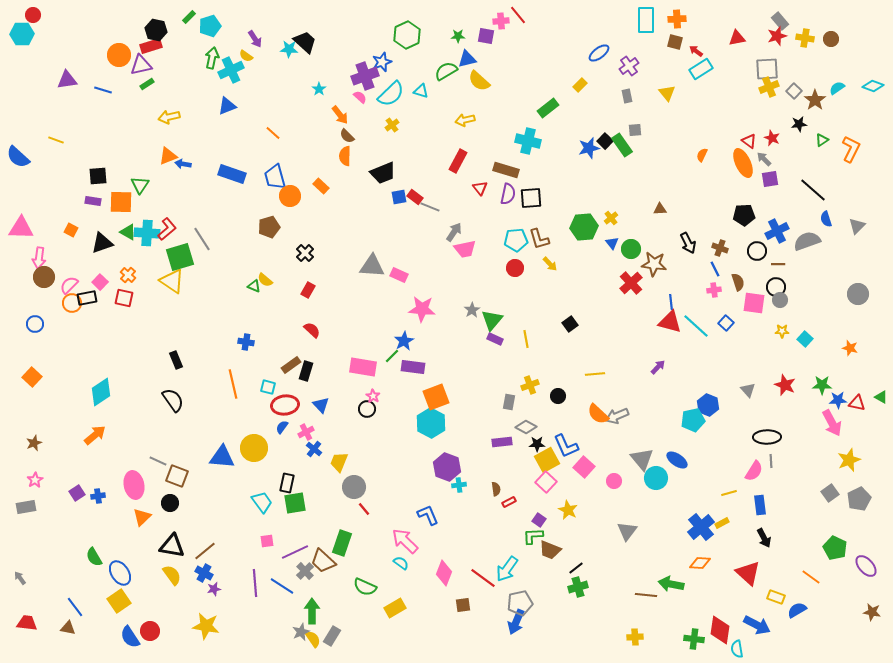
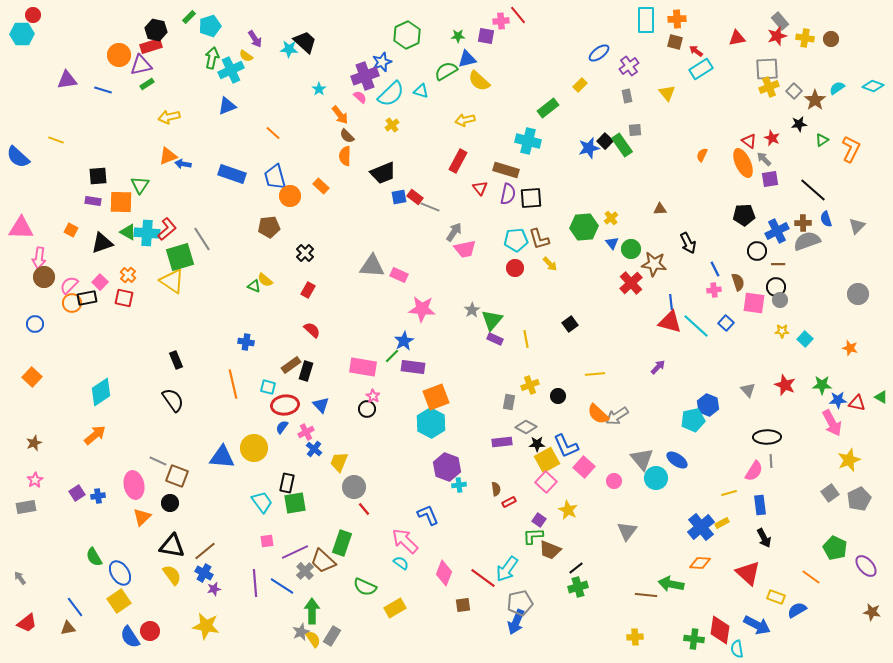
brown pentagon at (269, 227): rotated 10 degrees clockwise
brown cross at (720, 248): moved 83 px right, 25 px up; rotated 21 degrees counterclockwise
gray arrow at (617, 416): rotated 10 degrees counterclockwise
red trapezoid at (27, 623): rotated 135 degrees clockwise
brown triangle at (68, 628): rotated 21 degrees counterclockwise
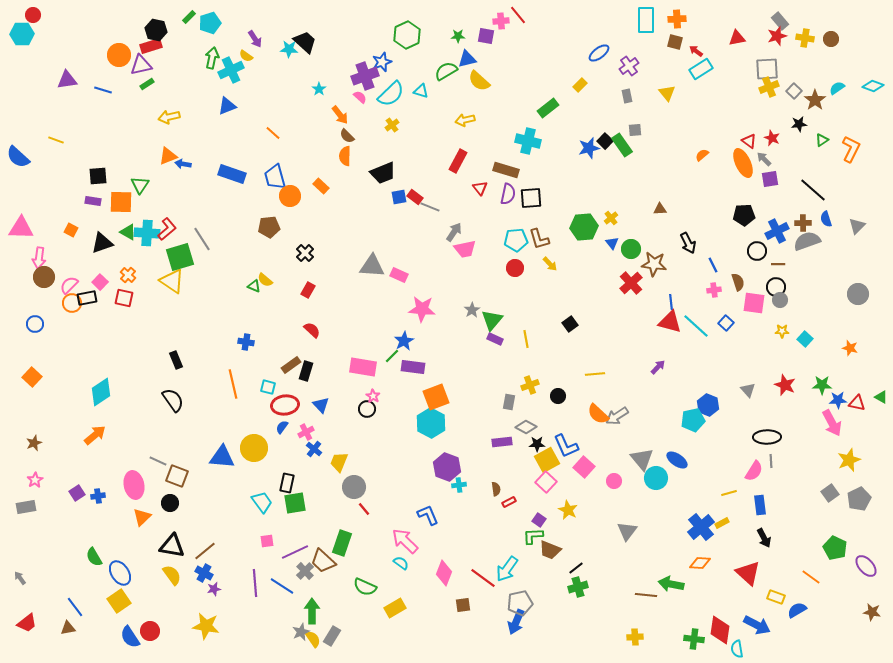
cyan pentagon at (210, 26): moved 3 px up
orange semicircle at (702, 155): rotated 24 degrees clockwise
blue line at (715, 269): moved 2 px left, 4 px up
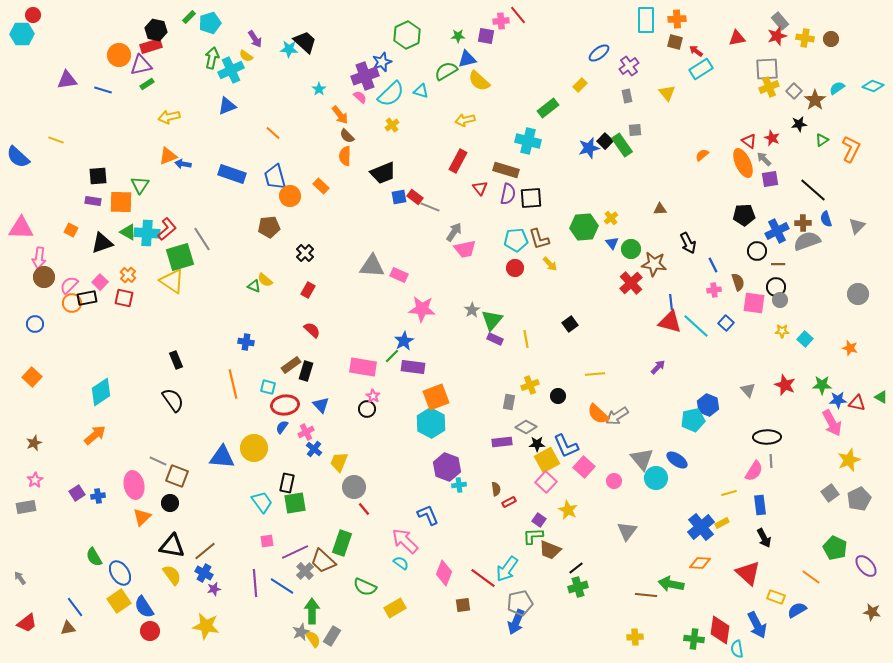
blue arrow at (757, 625): rotated 36 degrees clockwise
blue semicircle at (130, 637): moved 14 px right, 30 px up
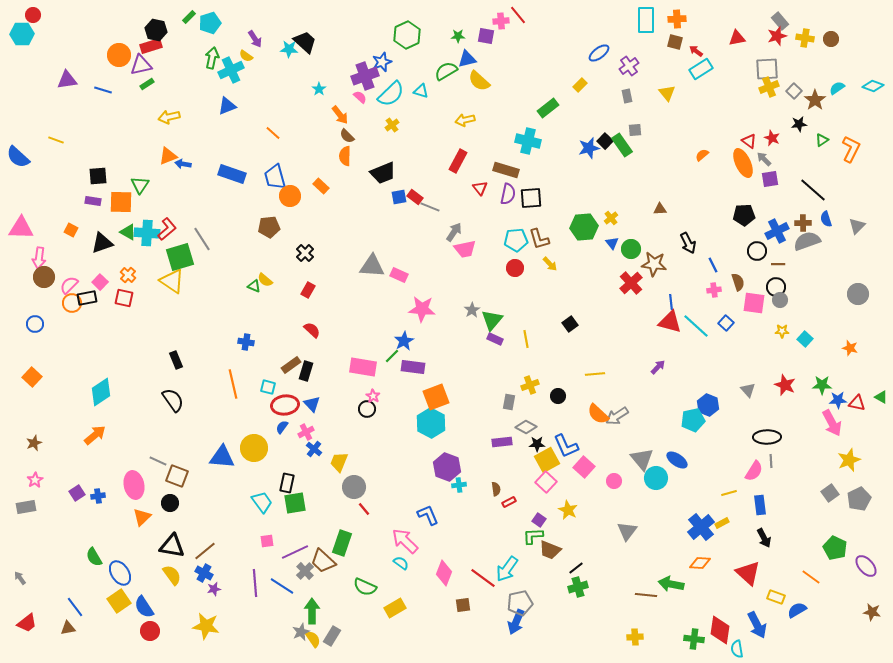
blue triangle at (321, 405): moved 9 px left, 1 px up
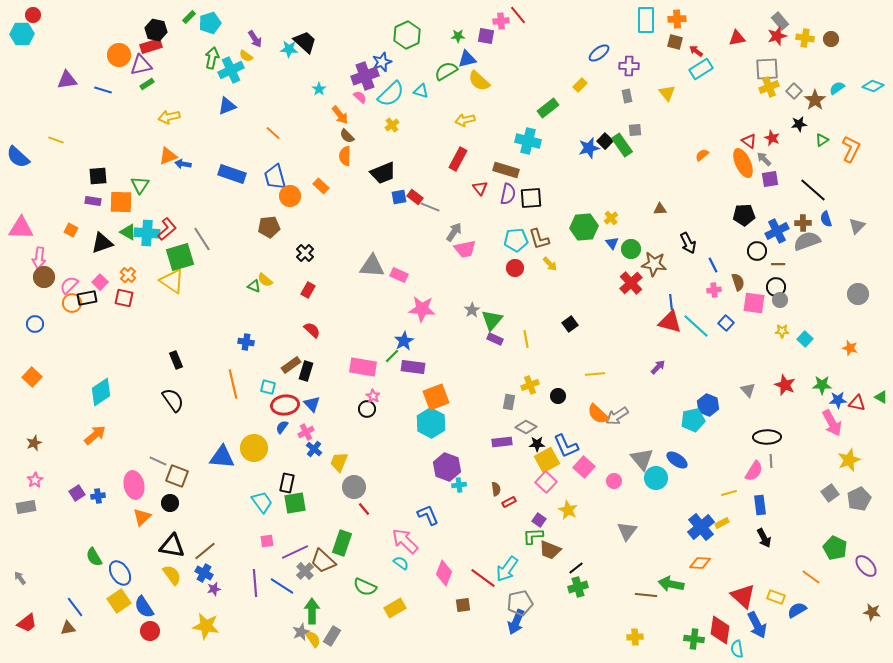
purple cross at (629, 66): rotated 36 degrees clockwise
red rectangle at (458, 161): moved 2 px up
red triangle at (748, 573): moved 5 px left, 23 px down
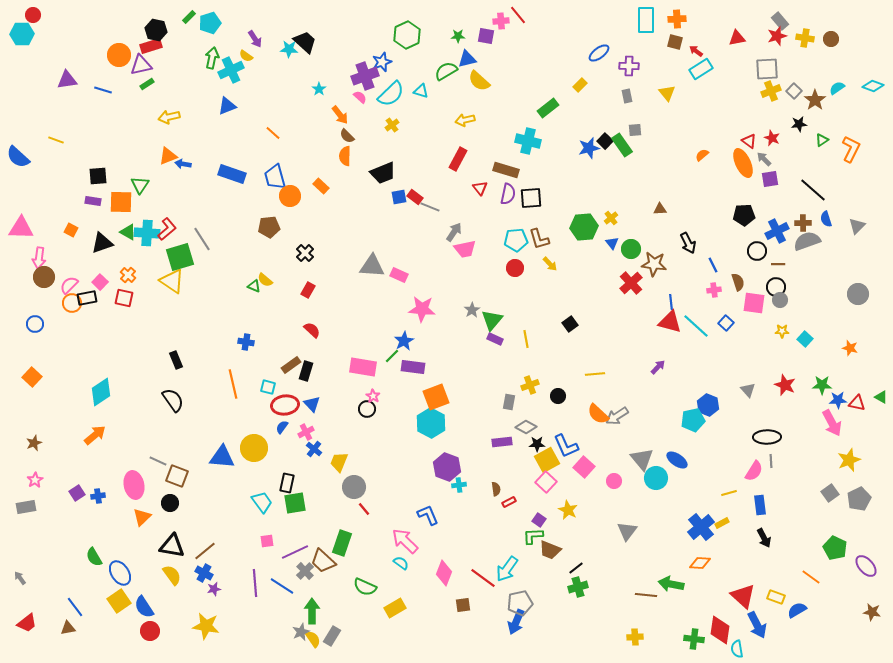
yellow cross at (769, 87): moved 2 px right, 4 px down
